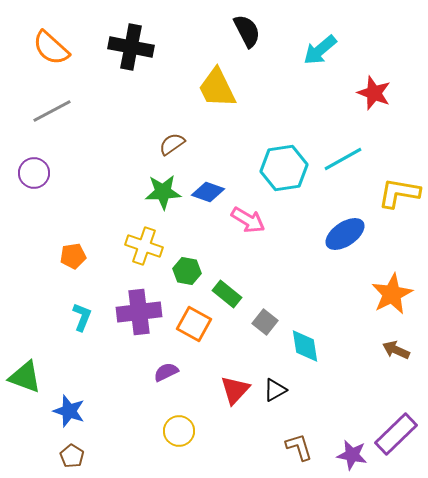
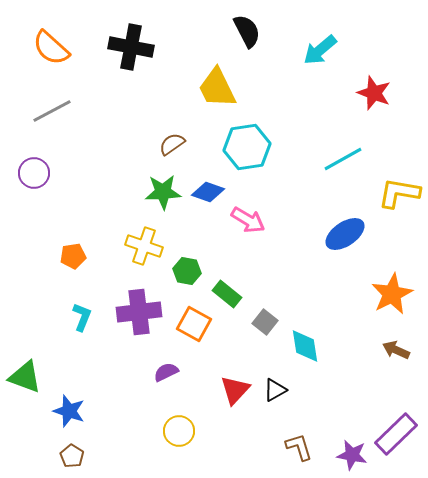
cyan hexagon: moved 37 px left, 21 px up
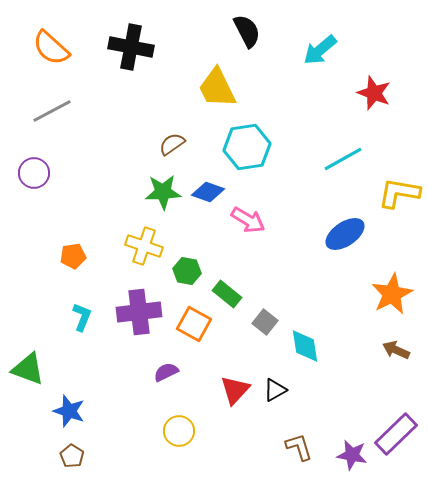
green triangle: moved 3 px right, 8 px up
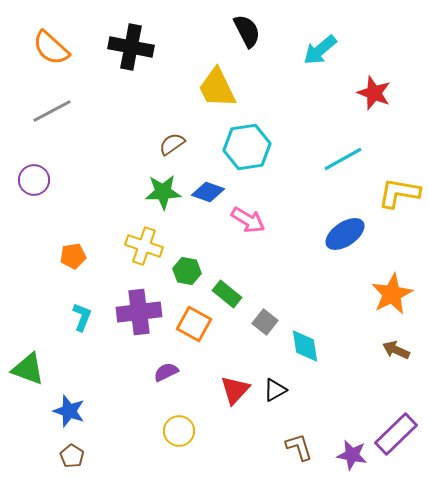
purple circle: moved 7 px down
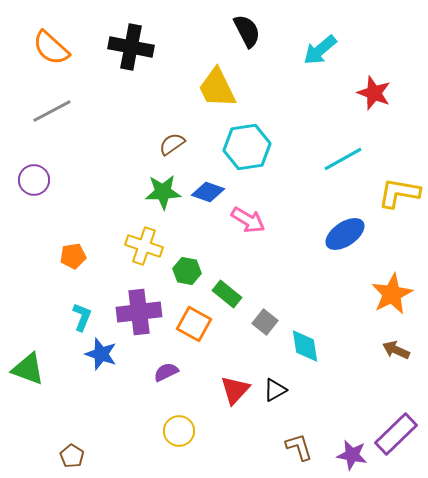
blue star: moved 32 px right, 57 px up
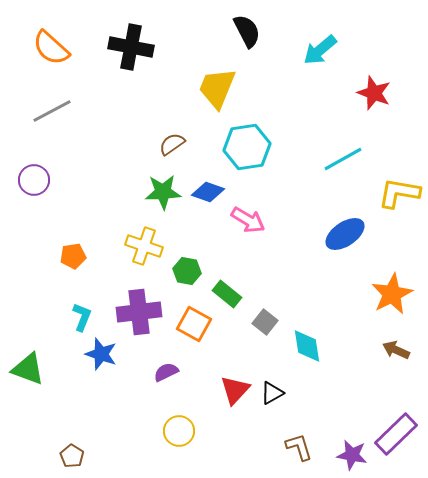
yellow trapezoid: rotated 48 degrees clockwise
cyan diamond: moved 2 px right
black triangle: moved 3 px left, 3 px down
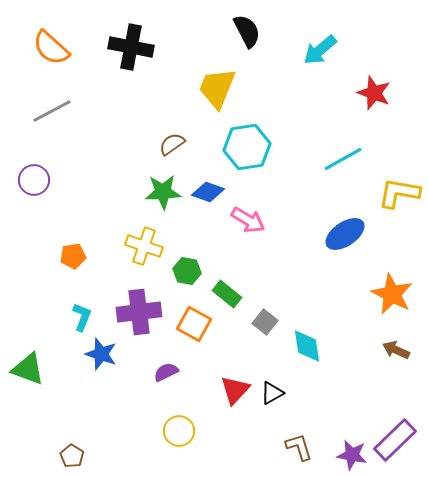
orange star: rotated 18 degrees counterclockwise
purple rectangle: moved 1 px left, 6 px down
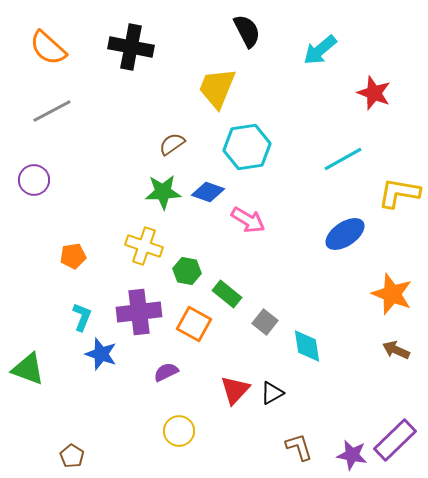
orange semicircle: moved 3 px left
orange star: rotated 6 degrees counterclockwise
